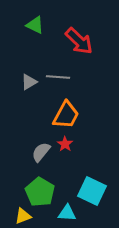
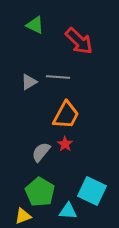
cyan triangle: moved 1 px right, 2 px up
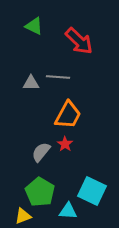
green triangle: moved 1 px left, 1 px down
gray triangle: moved 2 px right, 1 px down; rotated 30 degrees clockwise
orange trapezoid: moved 2 px right
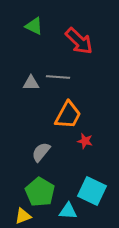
red star: moved 20 px right, 3 px up; rotated 21 degrees counterclockwise
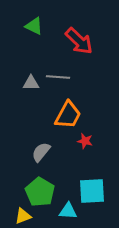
cyan square: rotated 28 degrees counterclockwise
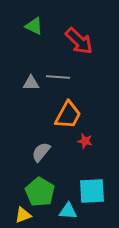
yellow triangle: moved 1 px up
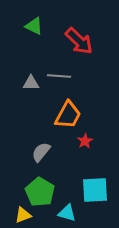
gray line: moved 1 px right, 1 px up
red star: rotated 28 degrees clockwise
cyan square: moved 3 px right, 1 px up
cyan triangle: moved 1 px left, 2 px down; rotated 12 degrees clockwise
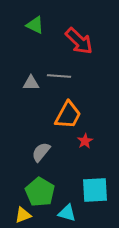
green triangle: moved 1 px right, 1 px up
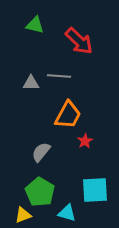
green triangle: rotated 12 degrees counterclockwise
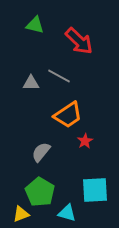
gray line: rotated 25 degrees clockwise
orange trapezoid: rotated 28 degrees clockwise
yellow triangle: moved 2 px left, 1 px up
